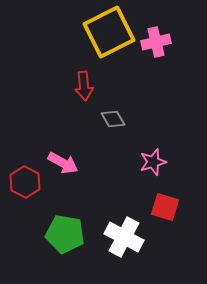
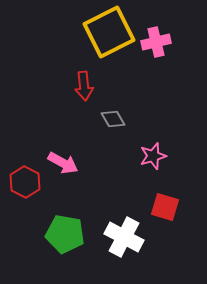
pink star: moved 6 px up
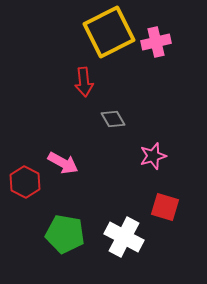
red arrow: moved 4 px up
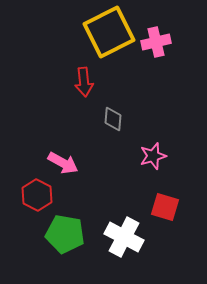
gray diamond: rotated 35 degrees clockwise
red hexagon: moved 12 px right, 13 px down
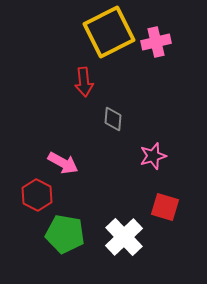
white cross: rotated 18 degrees clockwise
